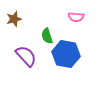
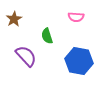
brown star: rotated 14 degrees counterclockwise
blue hexagon: moved 13 px right, 7 px down
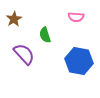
green semicircle: moved 2 px left, 1 px up
purple semicircle: moved 2 px left, 2 px up
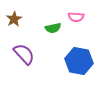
green semicircle: moved 8 px right, 7 px up; rotated 84 degrees counterclockwise
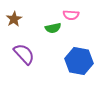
pink semicircle: moved 5 px left, 2 px up
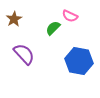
pink semicircle: moved 1 px left, 1 px down; rotated 21 degrees clockwise
green semicircle: rotated 147 degrees clockwise
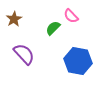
pink semicircle: moved 1 px right; rotated 21 degrees clockwise
blue hexagon: moved 1 px left
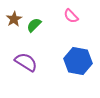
green semicircle: moved 19 px left, 3 px up
purple semicircle: moved 2 px right, 8 px down; rotated 15 degrees counterclockwise
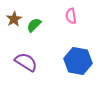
pink semicircle: rotated 35 degrees clockwise
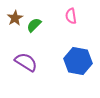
brown star: moved 1 px right, 1 px up
